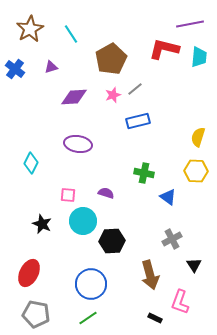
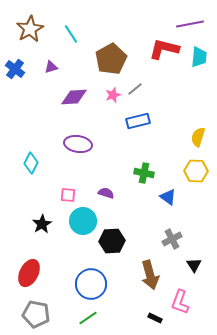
black star: rotated 18 degrees clockwise
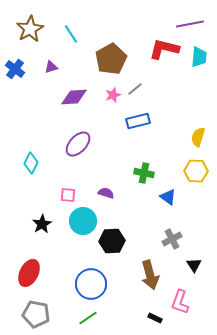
purple ellipse: rotated 56 degrees counterclockwise
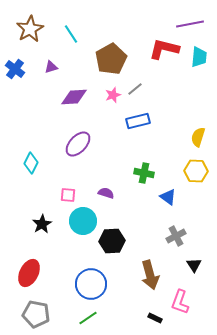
gray cross: moved 4 px right, 3 px up
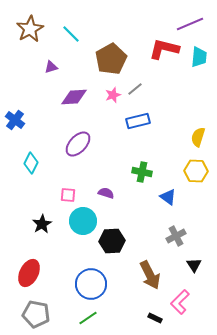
purple line: rotated 12 degrees counterclockwise
cyan line: rotated 12 degrees counterclockwise
blue cross: moved 51 px down
green cross: moved 2 px left, 1 px up
brown arrow: rotated 12 degrees counterclockwise
pink L-shape: rotated 25 degrees clockwise
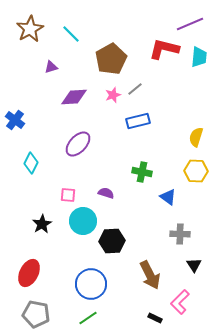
yellow semicircle: moved 2 px left
gray cross: moved 4 px right, 2 px up; rotated 30 degrees clockwise
